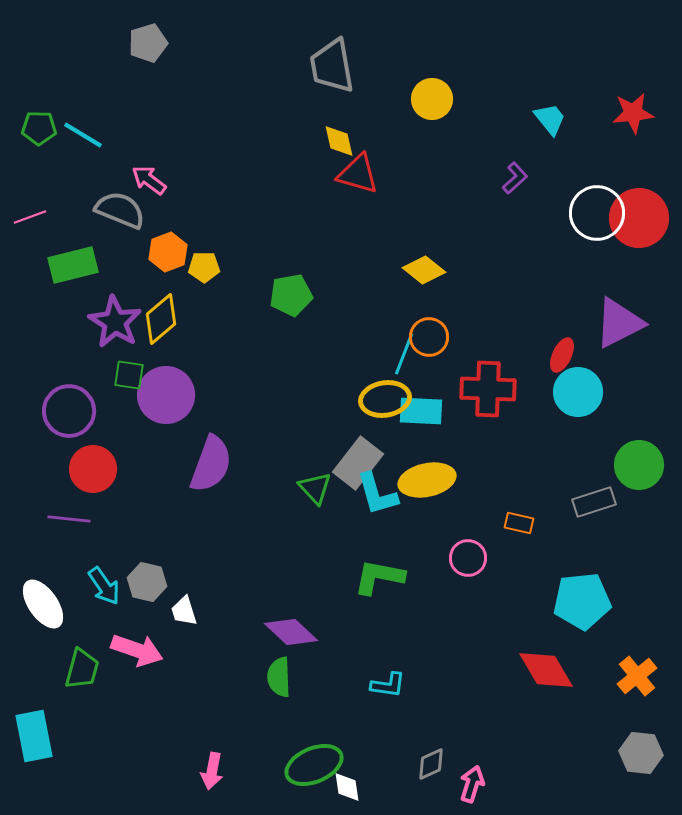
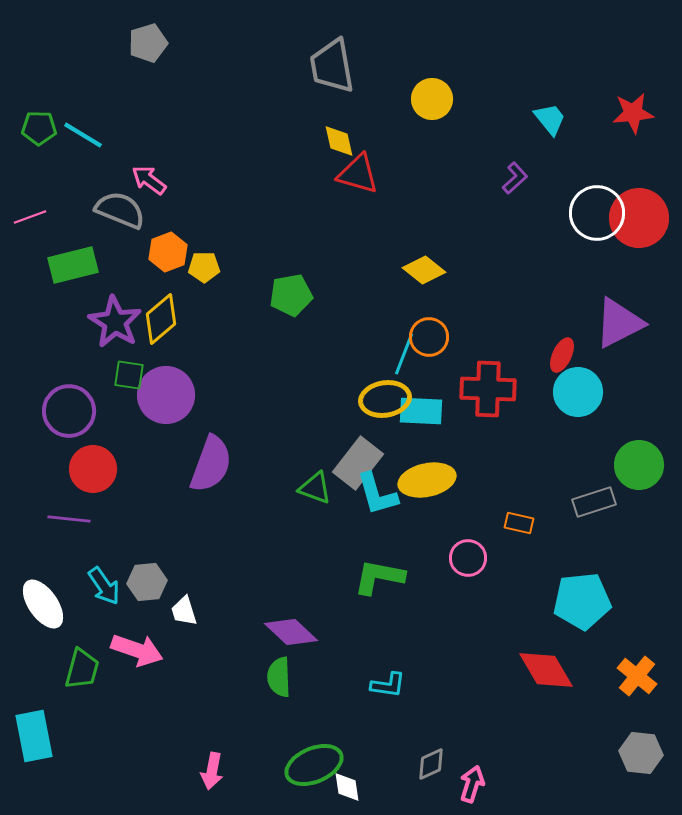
green triangle at (315, 488): rotated 27 degrees counterclockwise
gray hexagon at (147, 582): rotated 18 degrees counterclockwise
orange cross at (637, 676): rotated 12 degrees counterclockwise
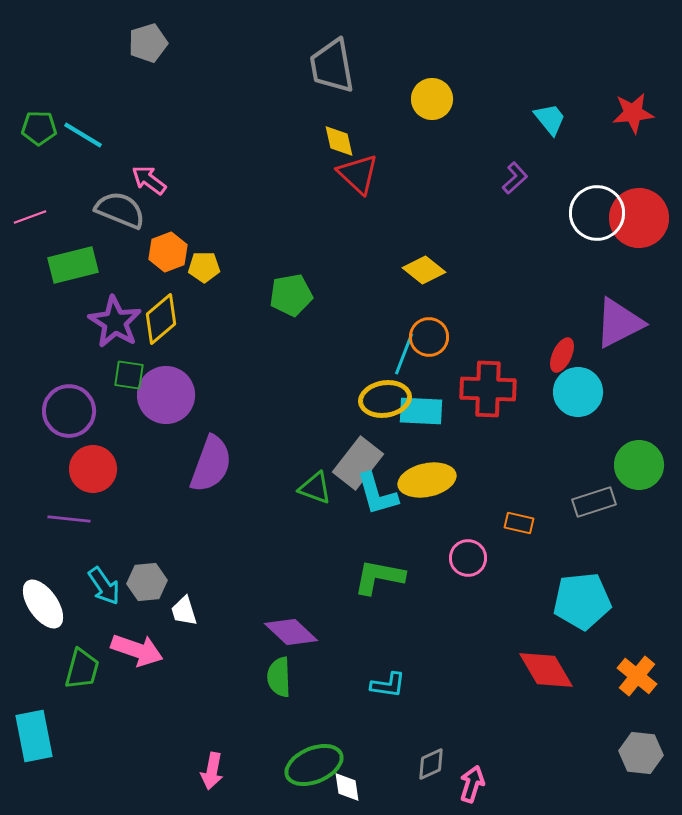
red triangle at (358, 174): rotated 27 degrees clockwise
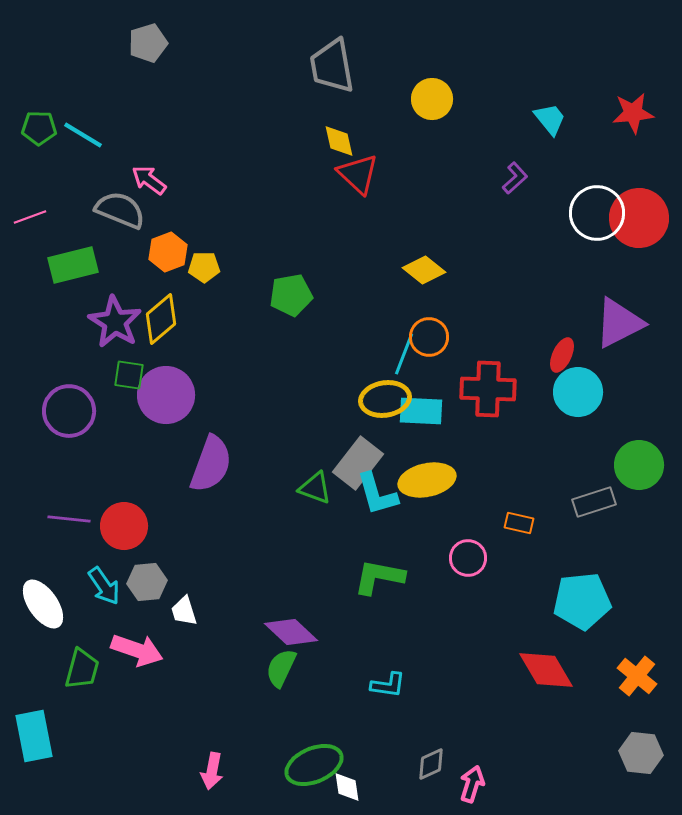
red circle at (93, 469): moved 31 px right, 57 px down
green semicircle at (279, 677): moved 2 px right, 9 px up; rotated 27 degrees clockwise
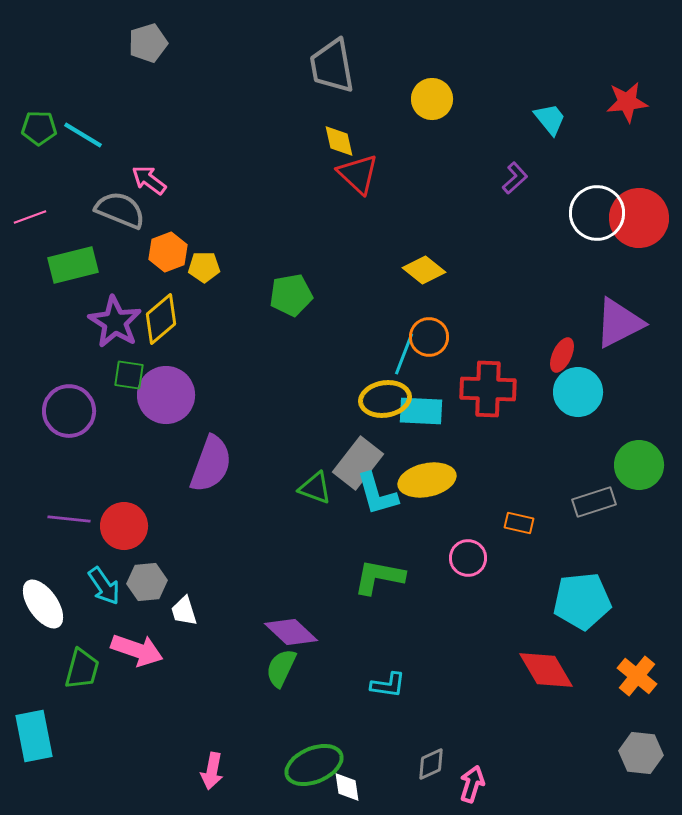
red star at (633, 113): moved 6 px left, 11 px up
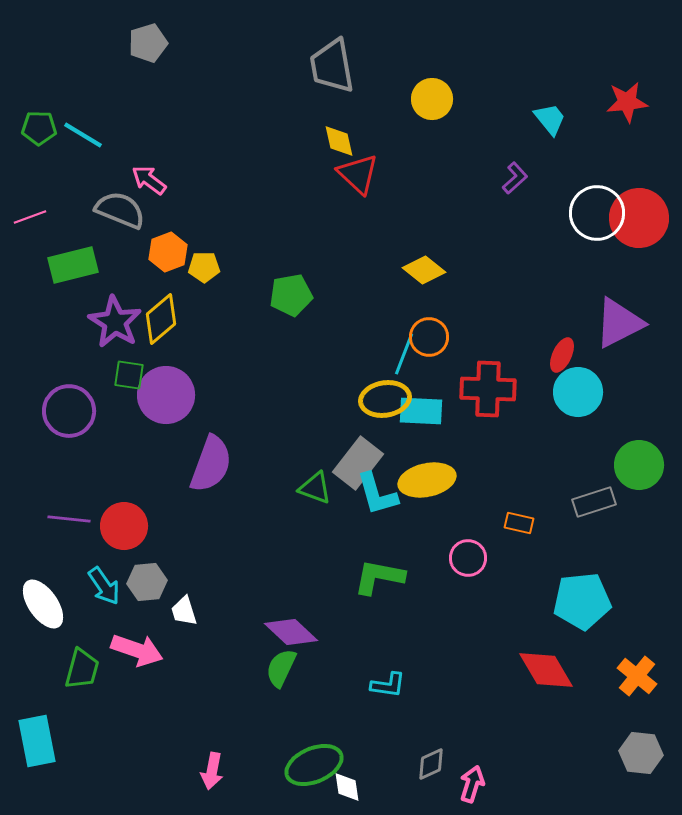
cyan rectangle at (34, 736): moved 3 px right, 5 px down
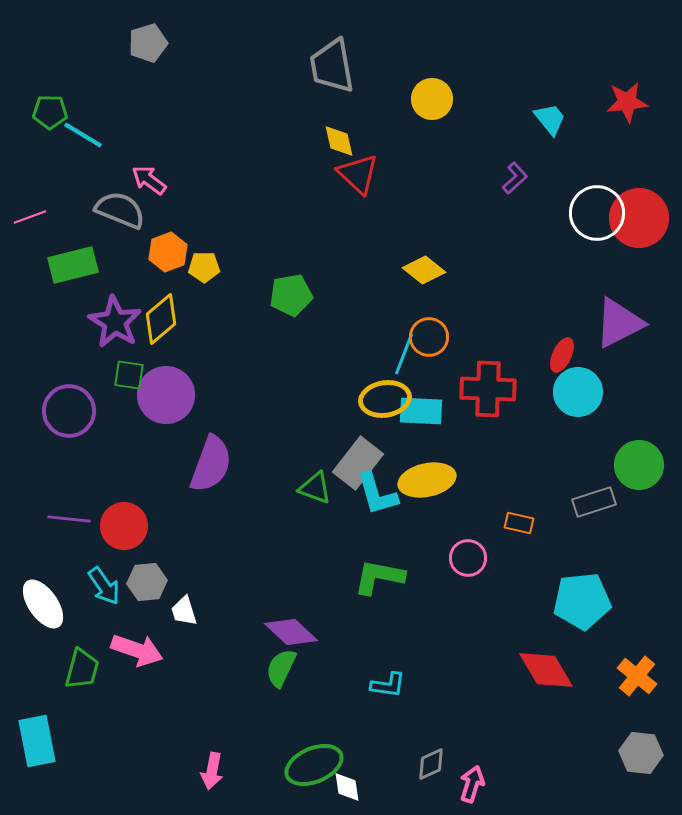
green pentagon at (39, 128): moved 11 px right, 16 px up
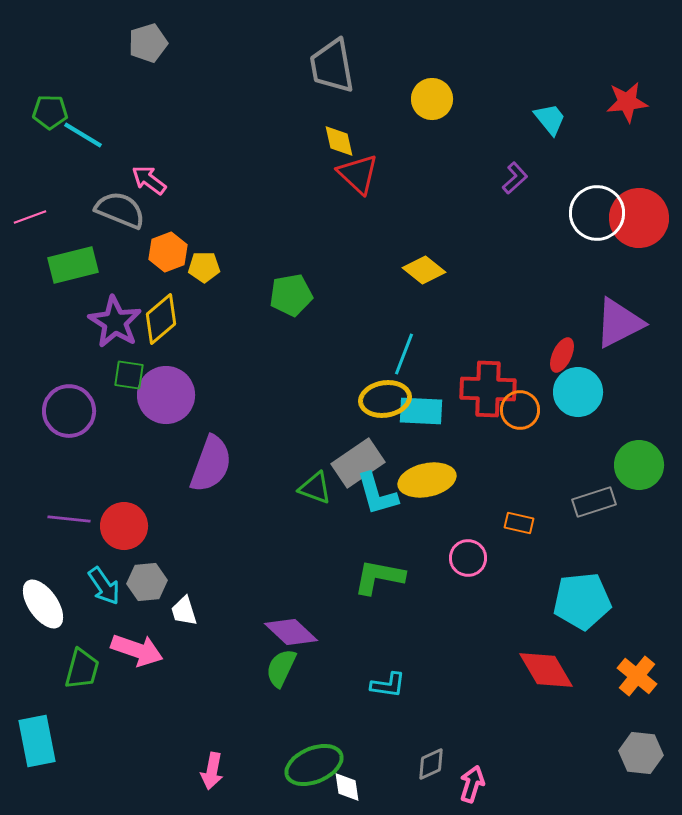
orange circle at (429, 337): moved 91 px right, 73 px down
gray rectangle at (358, 463): rotated 18 degrees clockwise
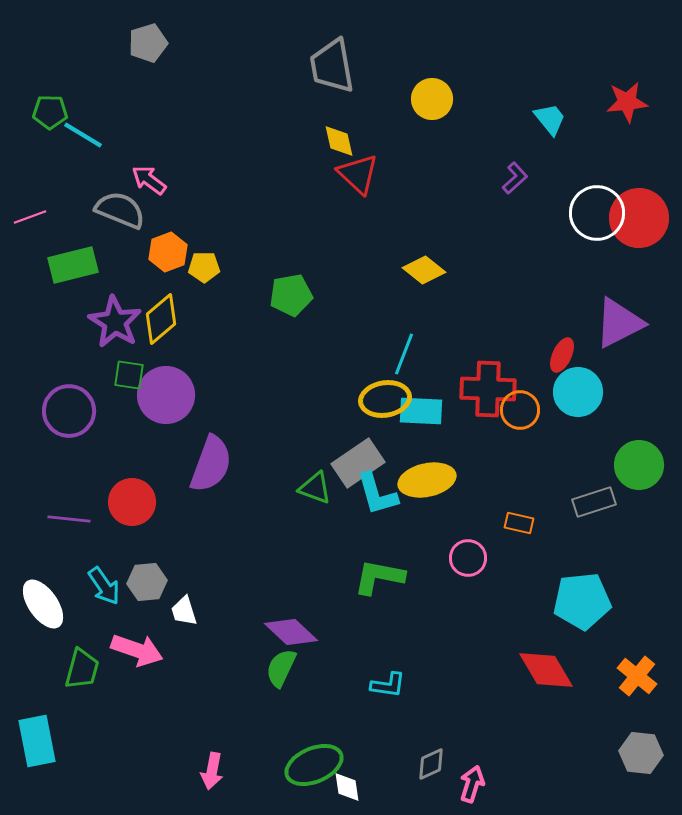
red circle at (124, 526): moved 8 px right, 24 px up
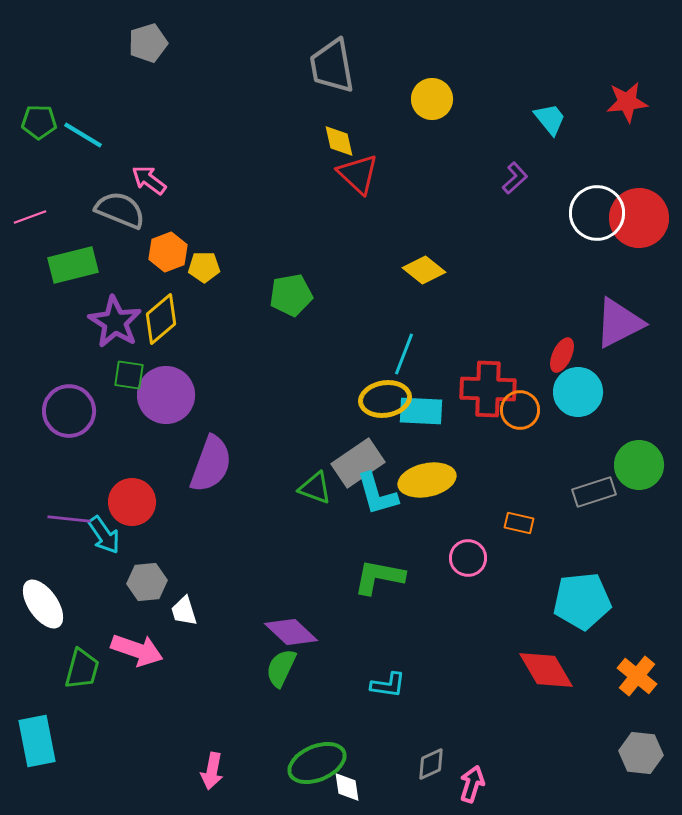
green pentagon at (50, 112): moved 11 px left, 10 px down
gray rectangle at (594, 502): moved 10 px up
cyan arrow at (104, 586): moved 51 px up
green ellipse at (314, 765): moved 3 px right, 2 px up
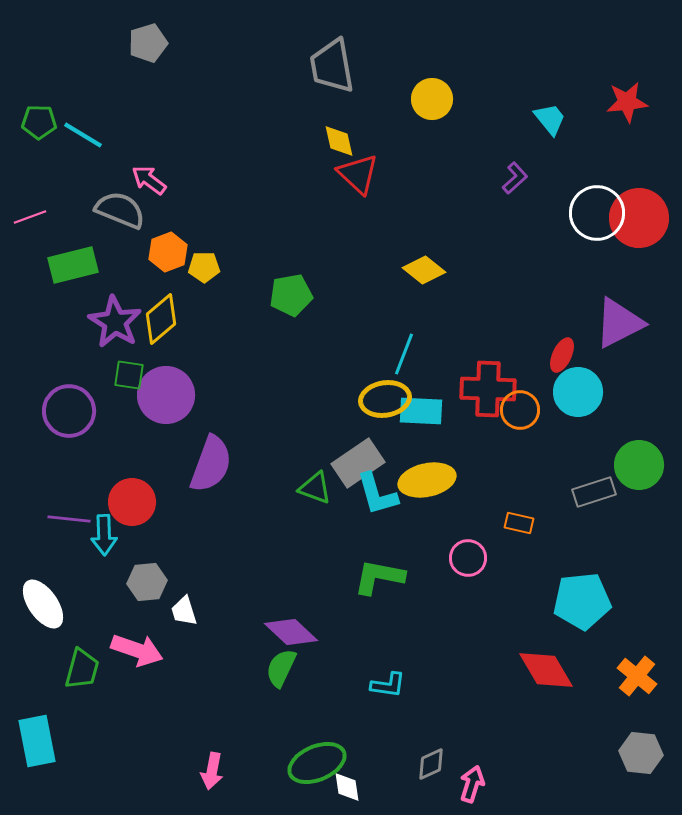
cyan arrow at (104, 535): rotated 33 degrees clockwise
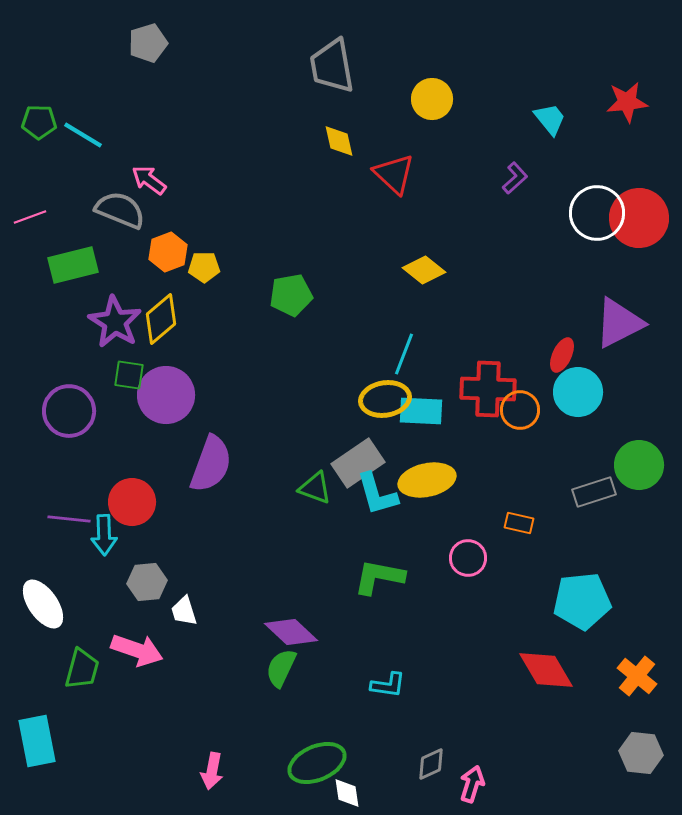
red triangle at (358, 174): moved 36 px right
white diamond at (347, 787): moved 6 px down
